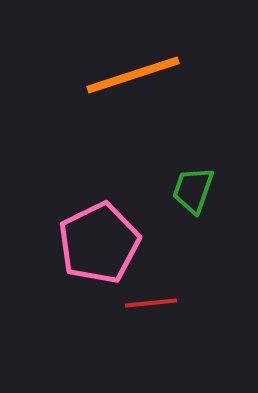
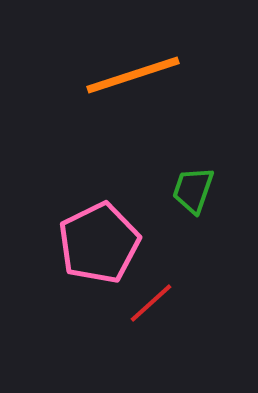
red line: rotated 36 degrees counterclockwise
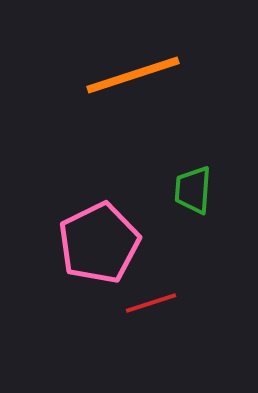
green trapezoid: rotated 15 degrees counterclockwise
red line: rotated 24 degrees clockwise
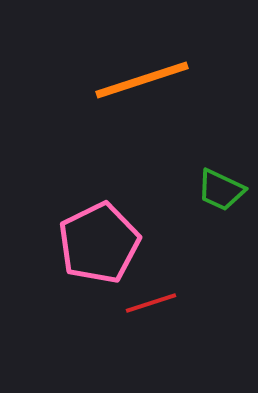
orange line: moved 9 px right, 5 px down
green trapezoid: moved 28 px right; rotated 69 degrees counterclockwise
